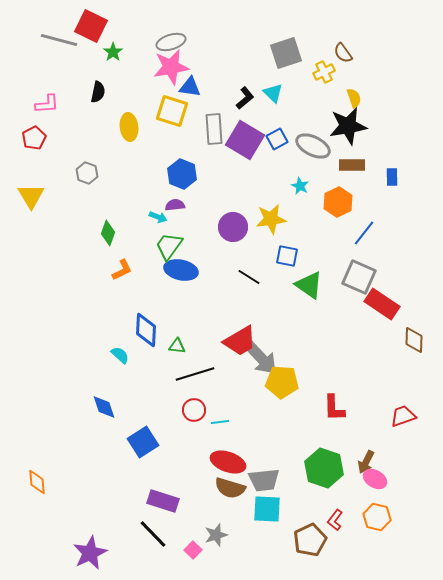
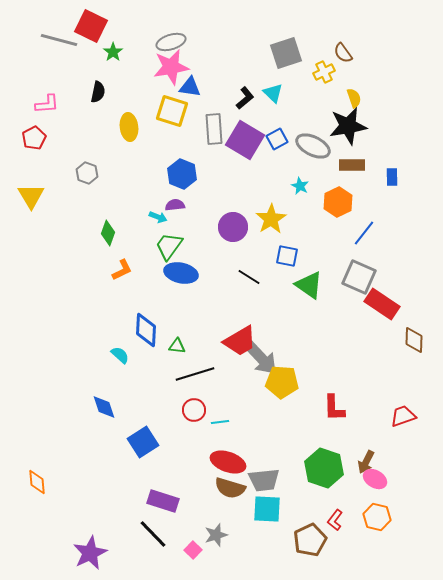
yellow star at (271, 219): rotated 24 degrees counterclockwise
blue ellipse at (181, 270): moved 3 px down
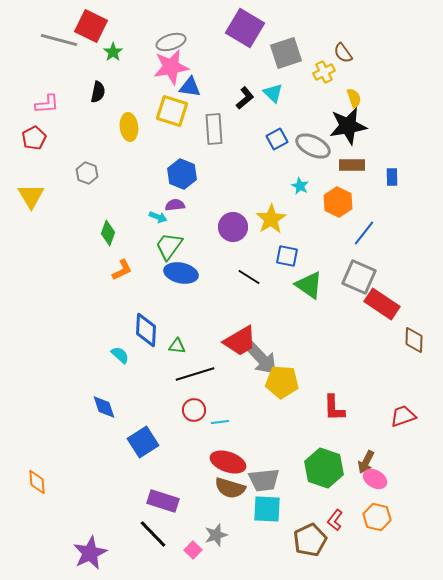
purple square at (245, 140): moved 112 px up
orange hexagon at (338, 202): rotated 8 degrees counterclockwise
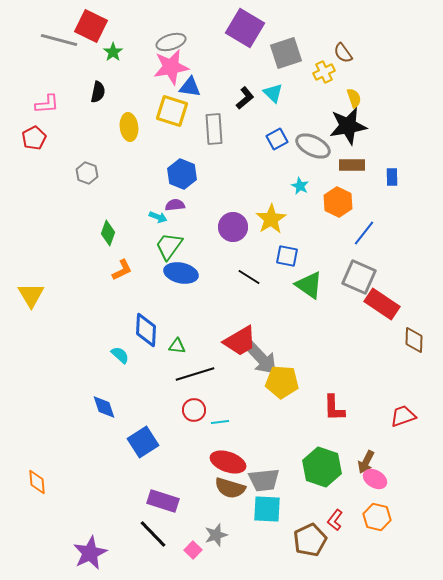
yellow triangle at (31, 196): moved 99 px down
green hexagon at (324, 468): moved 2 px left, 1 px up
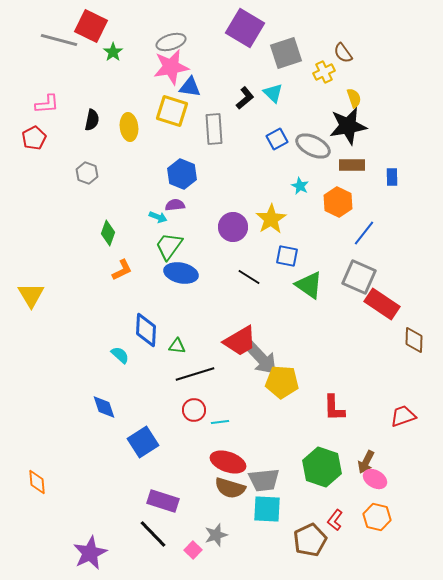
black semicircle at (98, 92): moved 6 px left, 28 px down
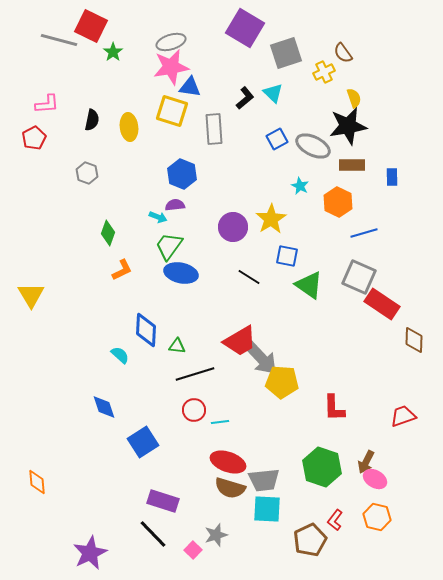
blue line at (364, 233): rotated 36 degrees clockwise
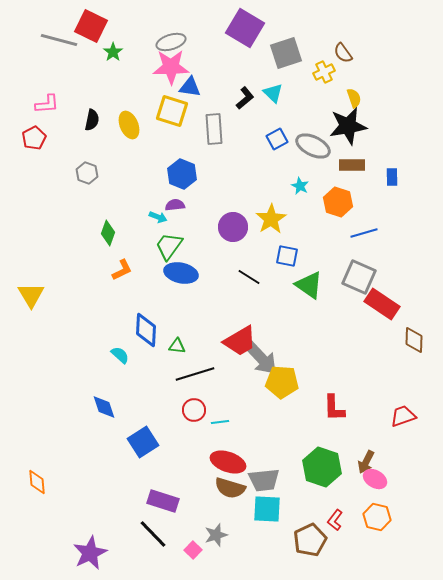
pink star at (171, 67): rotated 9 degrees clockwise
yellow ellipse at (129, 127): moved 2 px up; rotated 16 degrees counterclockwise
orange hexagon at (338, 202): rotated 8 degrees counterclockwise
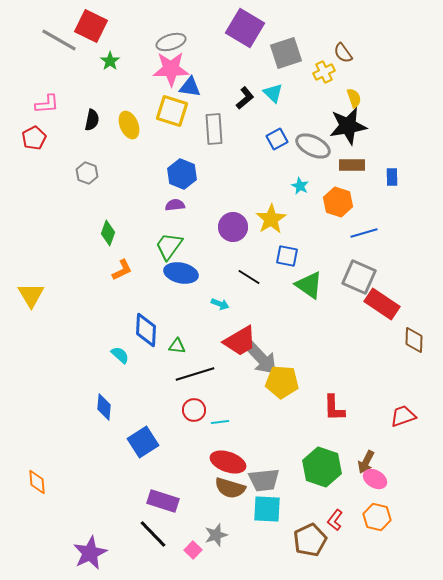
gray line at (59, 40): rotated 15 degrees clockwise
green star at (113, 52): moved 3 px left, 9 px down
pink star at (171, 67): moved 2 px down
cyan arrow at (158, 217): moved 62 px right, 87 px down
blue diamond at (104, 407): rotated 24 degrees clockwise
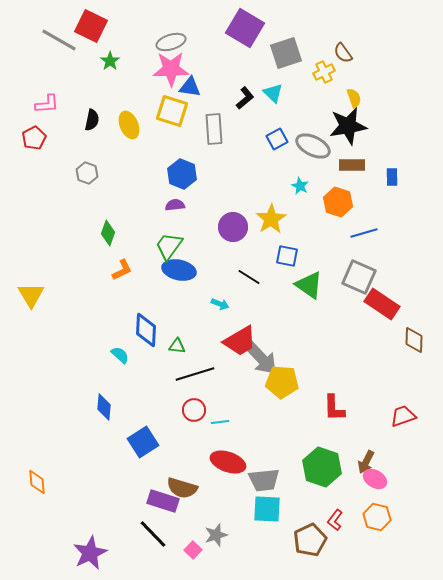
blue ellipse at (181, 273): moved 2 px left, 3 px up
brown semicircle at (230, 488): moved 48 px left
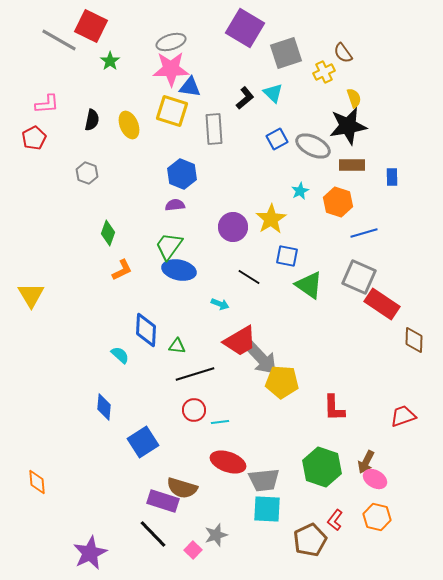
cyan star at (300, 186): moved 5 px down; rotated 18 degrees clockwise
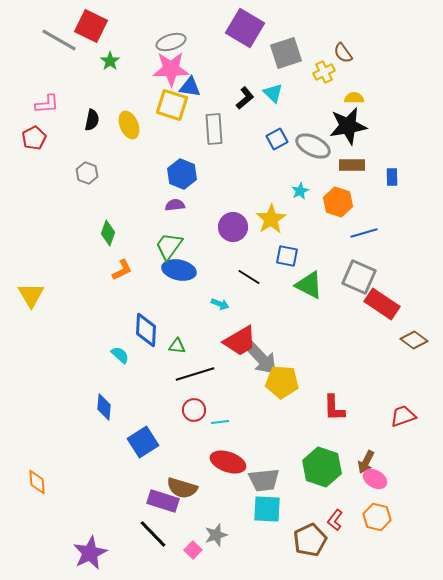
yellow semicircle at (354, 98): rotated 72 degrees counterclockwise
yellow square at (172, 111): moved 6 px up
green triangle at (309, 285): rotated 8 degrees counterclockwise
brown diamond at (414, 340): rotated 56 degrees counterclockwise
